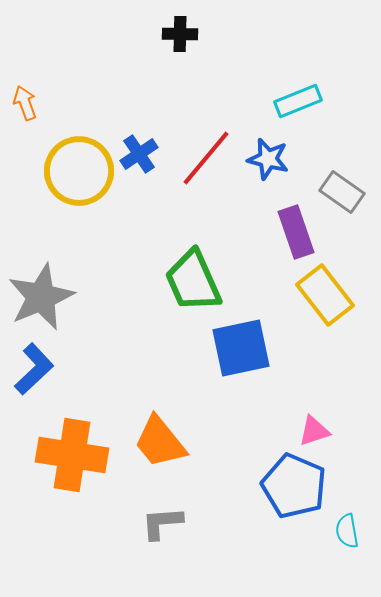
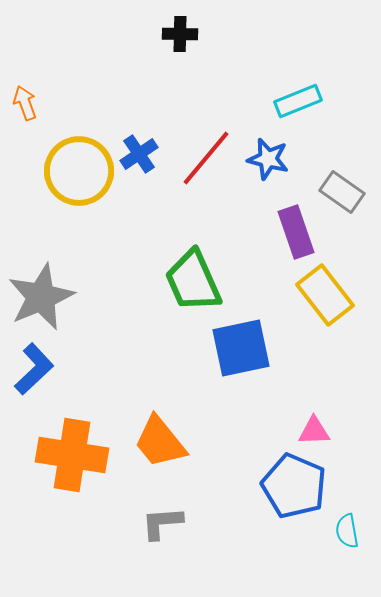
pink triangle: rotated 16 degrees clockwise
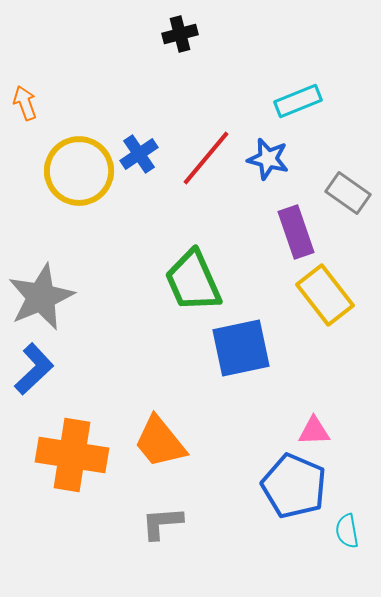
black cross: rotated 16 degrees counterclockwise
gray rectangle: moved 6 px right, 1 px down
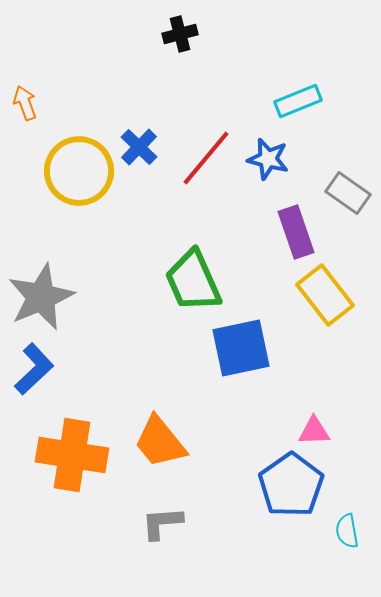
blue cross: moved 7 px up; rotated 12 degrees counterclockwise
blue pentagon: moved 3 px left, 1 px up; rotated 14 degrees clockwise
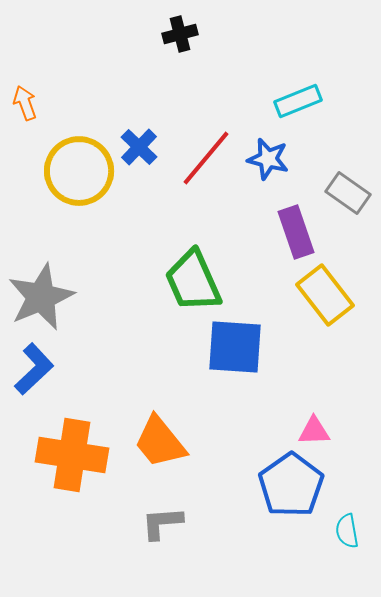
blue square: moved 6 px left, 1 px up; rotated 16 degrees clockwise
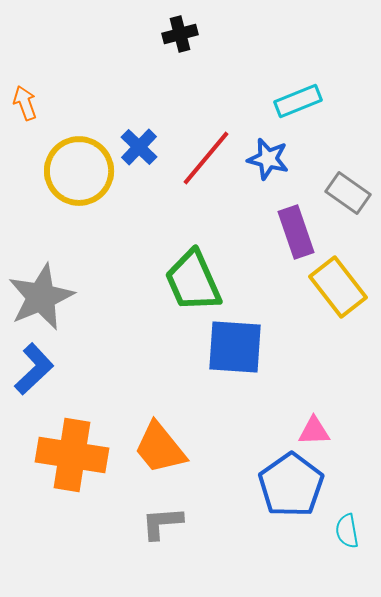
yellow rectangle: moved 13 px right, 8 px up
orange trapezoid: moved 6 px down
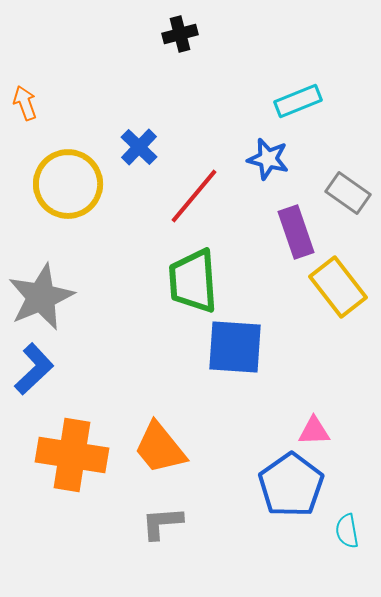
red line: moved 12 px left, 38 px down
yellow circle: moved 11 px left, 13 px down
green trapezoid: rotated 20 degrees clockwise
